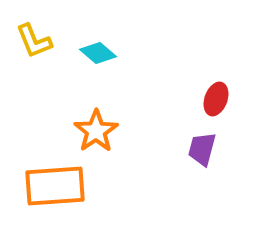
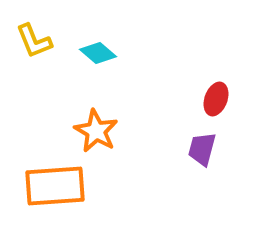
orange star: rotated 9 degrees counterclockwise
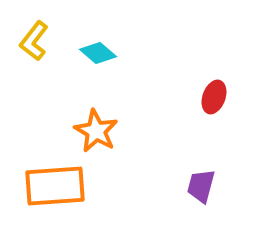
yellow L-shape: rotated 60 degrees clockwise
red ellipse: moved 2 px left, 2 px up
purple trapezoid: moved 1 px left, 37 px down
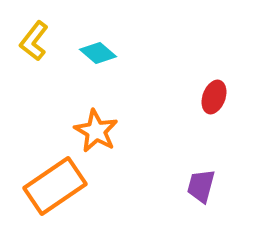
orange rectangle: rotated 30 degrees counterclockwise
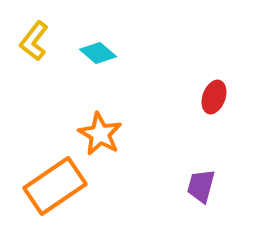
orange star: moved 4 px right, 3 px down
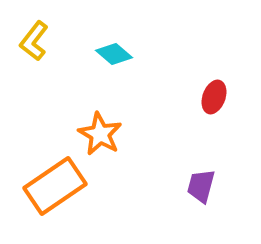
cyan diamond: moved 16 px right, 1 px down
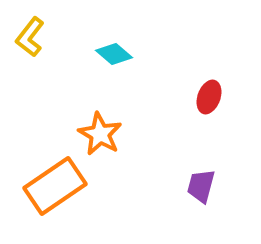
yellow L-shape: moved 4 px left, 4 px up
red ellipse: moved 5 px left
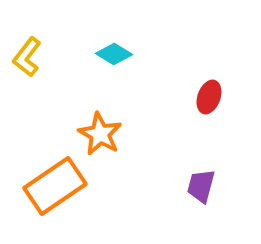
yellow L-shape: moved 3 px left, 20 px down
cyan diamond: rotated 9 degrees counterclockwise
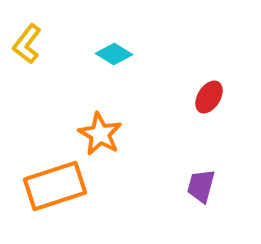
yellow L-shape: moved 13 px up
red ellipse: rotated 12 degrees clockwise
orange rectangle: rotated 16 degrees clockwise
